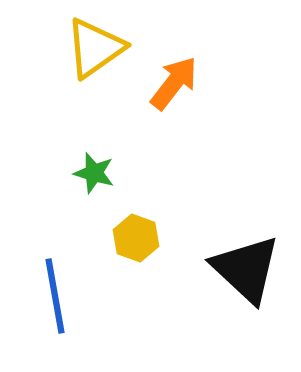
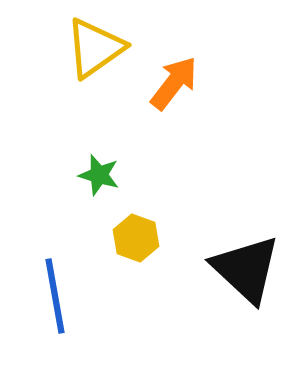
green star: moved 5 px right, 2 px down
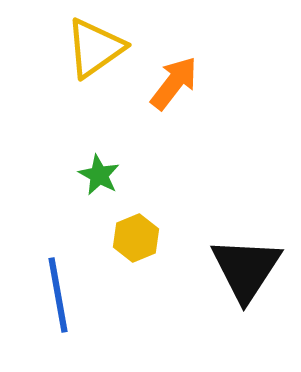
green star: rotated 12 degrees clockwise
yellow hexagon: rotated 18 degrees clockwise
black triangle: rotated 20 degrees clockwise
blue line: moved 3 px right, 1 px up
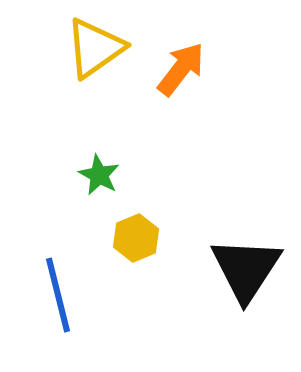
orange arrow: moved 7 px right, 14 px up
blue line: rotated 4 degrees counterclockwise
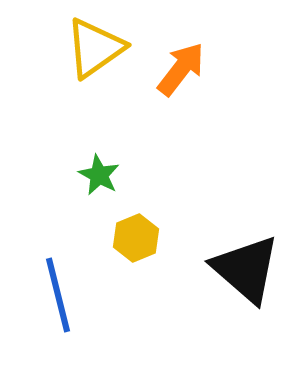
black triangle: rotated 22 degrees counterclockwise
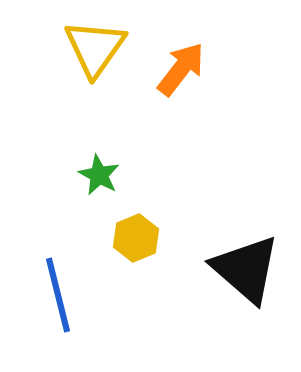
yellow triangle: rotated 20 degrees counterclockwise
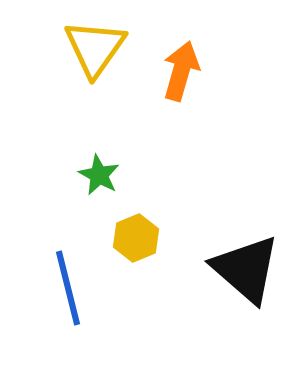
orange arrow: moved 2 px down; rotated 22 degrees counterclockwise
blue line: moved 10 px right, 7 px up
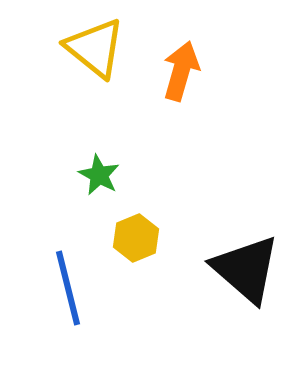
yellow triangle: rotated 26 degrees counterclockwise
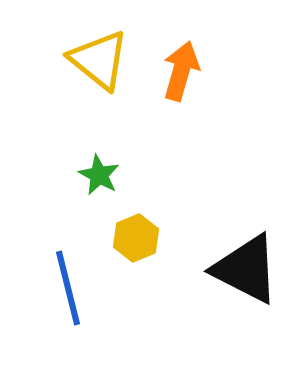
yellow triangle: moved 4 px right, 12 px down
black triangle: rotated 14 degrees counterclockwise
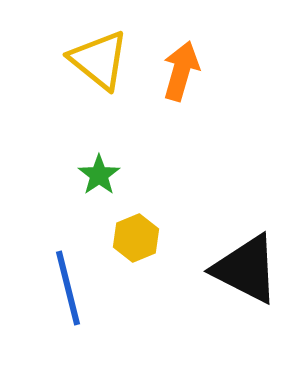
green star: rotated 9 degrees clockwise
